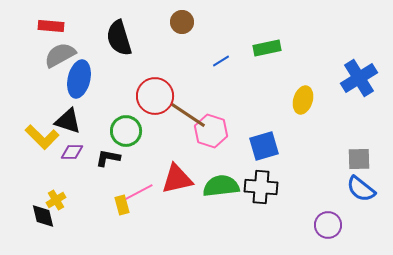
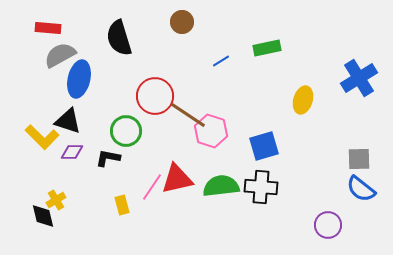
red rectangle: moved 3 px left, 2 px down
pink line: moved 13 px right, 5 px up; rotated 28 degrees counterclockwise
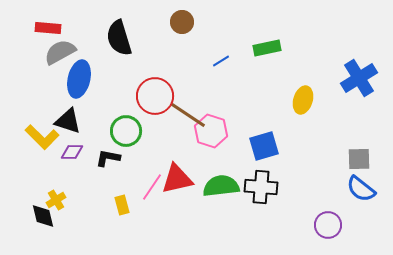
gray semicircle: moved 3 px up
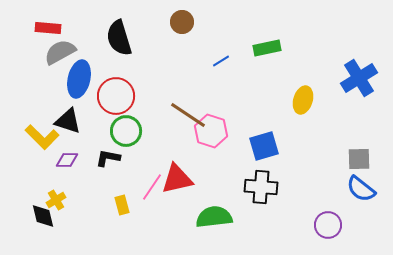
red circle: moved 39 px left
purple diamond: moved 5 px left, 8 px down
green semicircle: moved 7 px left, 31 px down
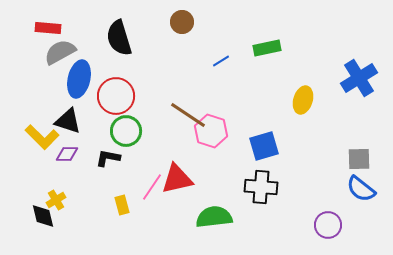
purple diamond: moved 6 px up
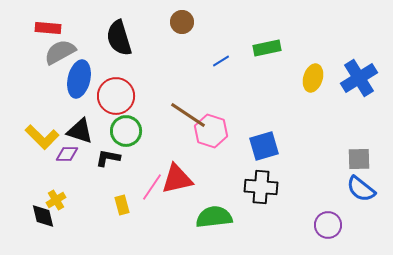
yellow ellipse: moved 10 px right, 22 px up
black triangle: moved 12 px right, 10 px down
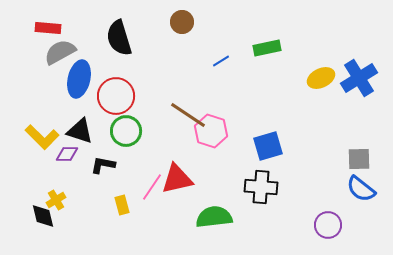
yellow ellipse: moved 8 px right; rotated 48 degrees clockwise
blue square: moved 4 px right
black L-shape: moved 5 px left, 7 px down
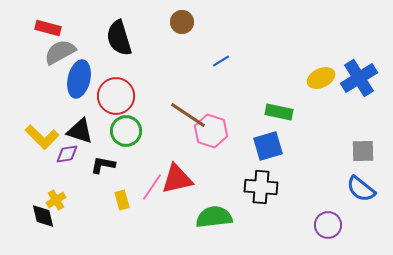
red rectangle: rotated 10 degrees clockwise
green rectangle: moved 12 px right, 64 px down; rotated 24 degrees clockwise
purple diamond: rotated 10 degrees counterclockwise
gray square: moved 4 px right, 8 px up
yellow rectangle: moved 5 px up
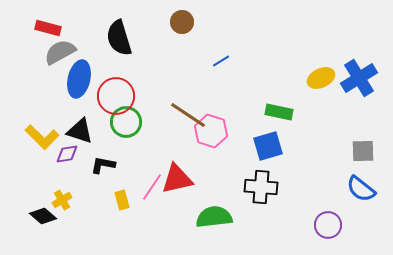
green circle: moved 9 px up
yellow cross: moved 6 px right
black diamond: rotated 36 degrees counterclockwise
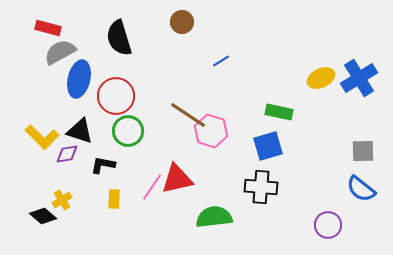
green circle: moved 2 px right, 9 px down
yellow rectangle: moved 8 px left, 1 px up; rotated 18 degrees clockwise
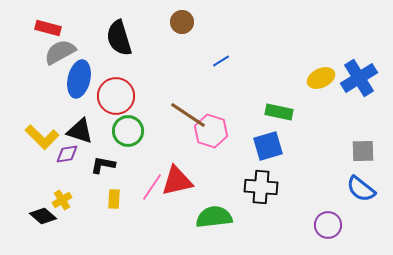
red triangle: moved 2 px down
